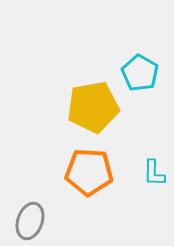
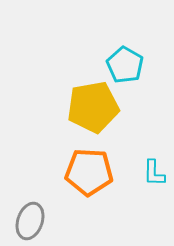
cyan pentagon: moved 15 px left, 8 px up
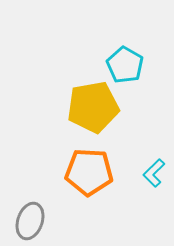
cyan L-shape: rotated 44 degrees clockwise
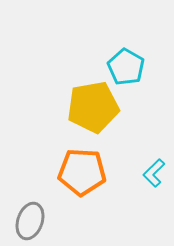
cyan pentagon: moved 1 px right, 2 px down
orange pentagon: moved 7 px left
